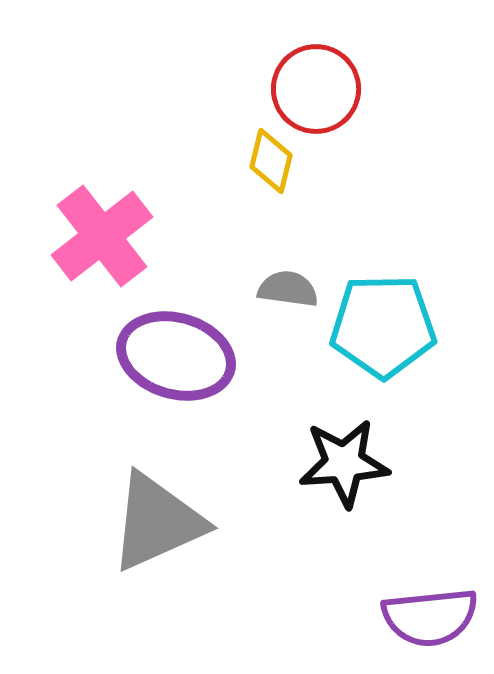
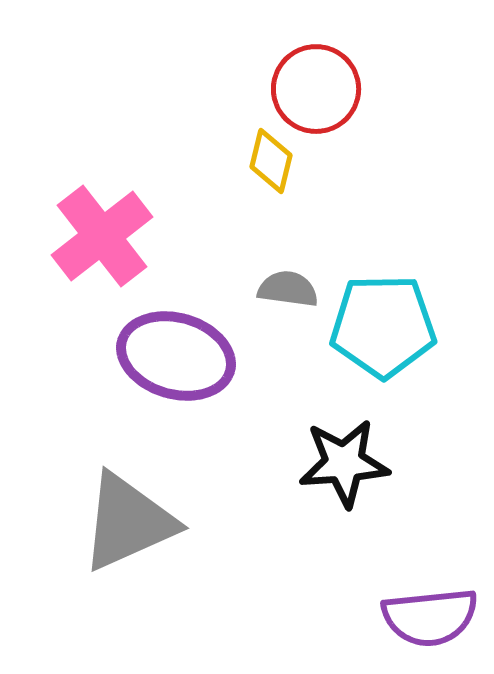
gray triangle: moved 29 px left
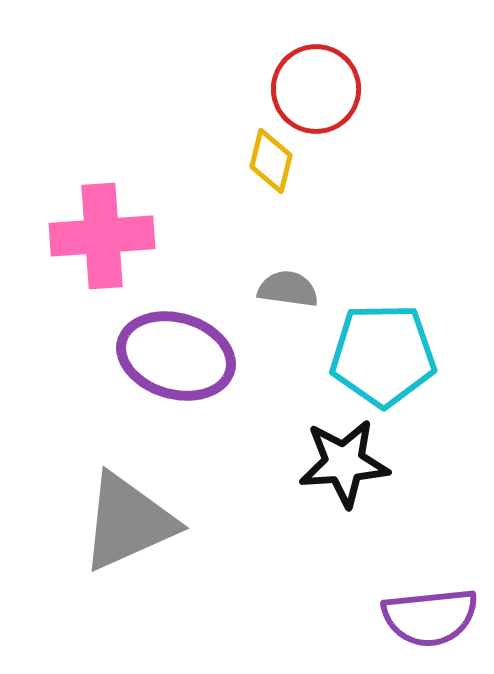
pink cross: rotated 34 degrees clockwise
cyan pentagon: moved 29 px down
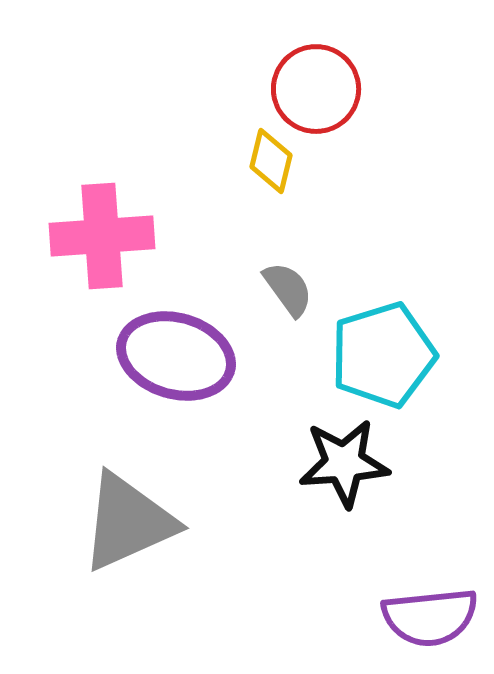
gray semicircle: rotated 46 degrees clockwise
cyan pentagon: rotated 16 degrees counterclockwise
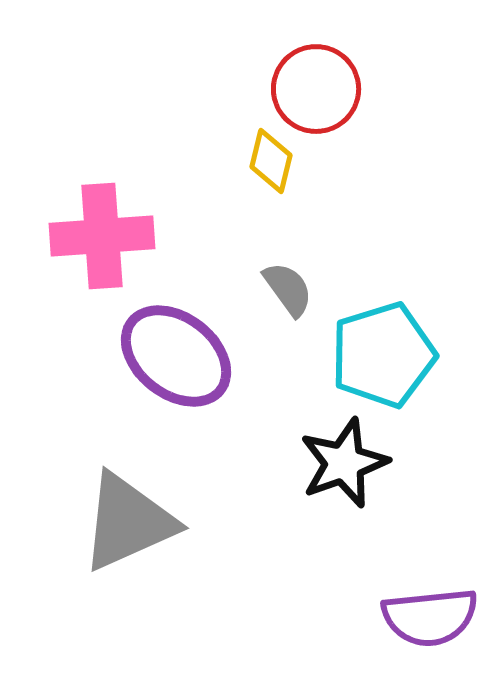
purple ellipse: rotated 22 degrees clockwise
black star: rotated 16 degrees counterclockwise
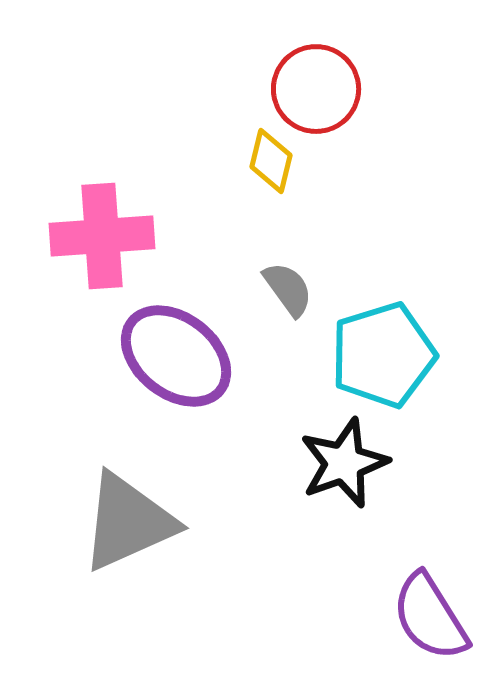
purple semicircle: rotated 64 degrees clockwise
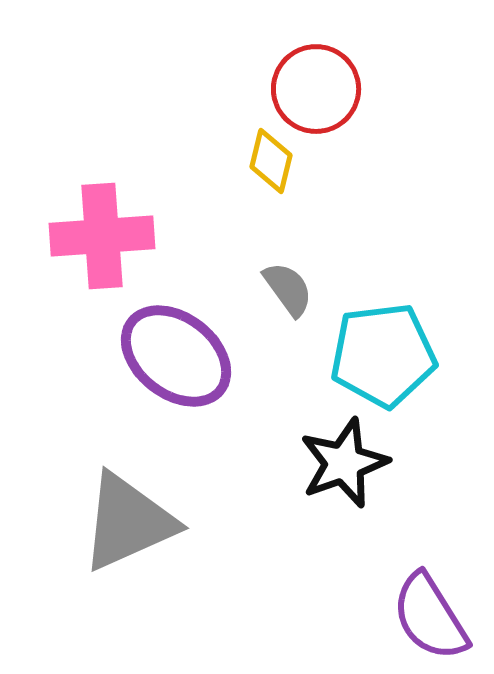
cyan pentagon: rotated 10 degrees clockwise
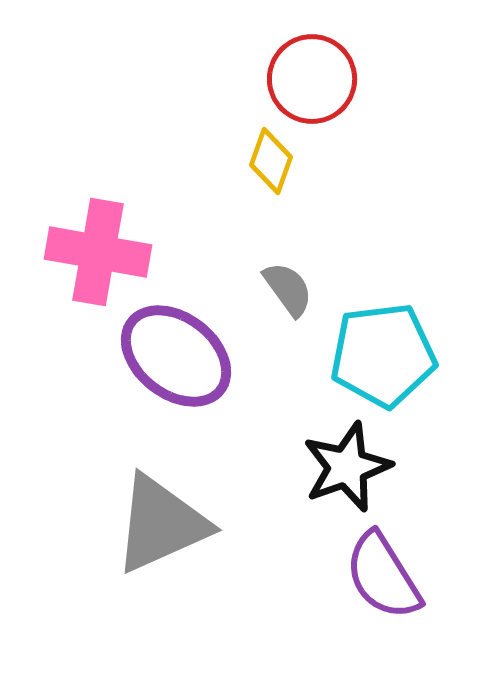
red circle: moved 4 px left, 10 px up
yellow diamond: rotated 6 degrees clockwise
pink cross: moved 4 px left, 16 px down; rotated 14 degrees clockwise
black star: moved 3 px right, 4 px down
gray triangle: moved 33 px right, 2 px down
purple semicircle: moved 47 px left, 41 px up
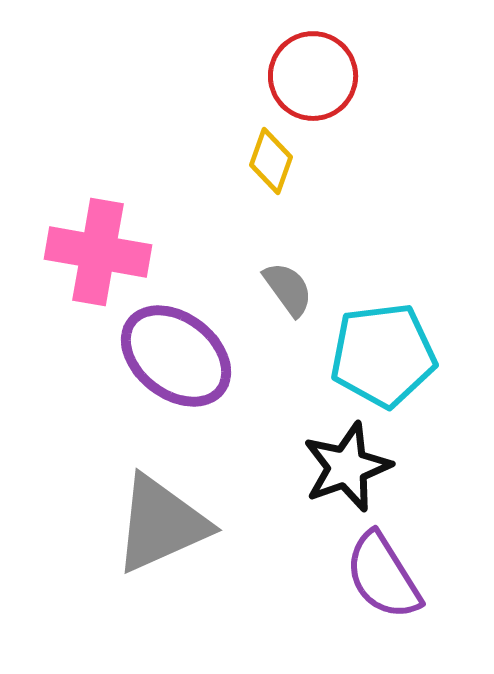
red circle: moved 1 px right, 3 px up
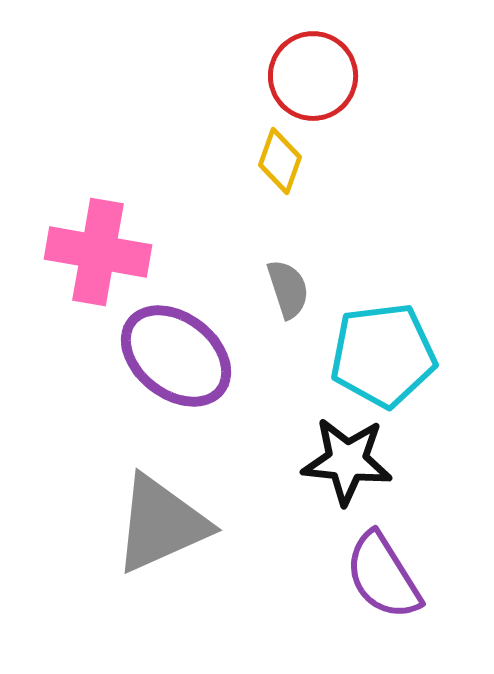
yellow diamond: moved 9 px right
gray semicircle: rotated 18 degrees clockwise
black star: moved 6 px up; rotated 26 degrees clockwise
